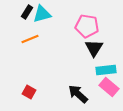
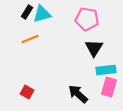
pink pentagon: moved 7 px up
pink rectangle: rotated 66 degrees clockwise
red square: moved 2 px left
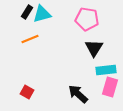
pink rectangle: moved 1 px right
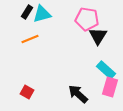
black triangle: moved 4 px right, 12 px up
cyan rectangle: rotated 48 degrees clockwise
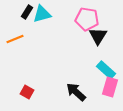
orange line: moved 15 px left
black arrow: moved 2 px left, 2 px up
